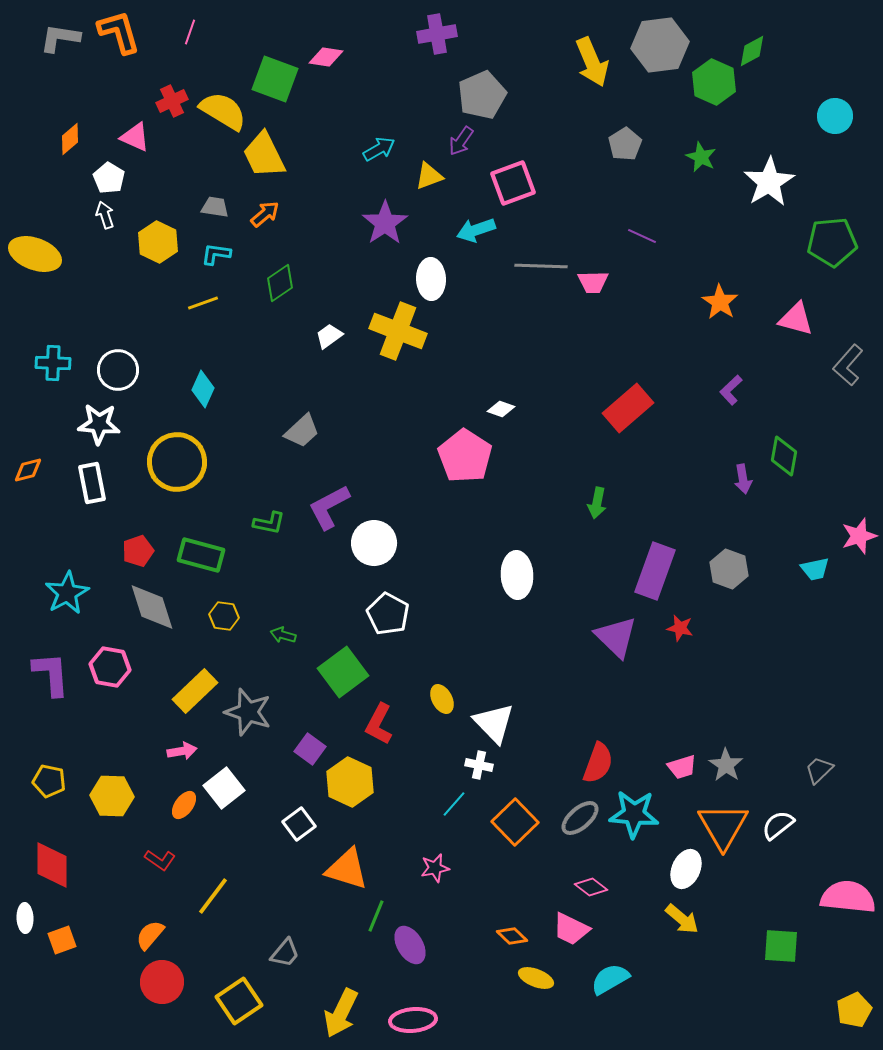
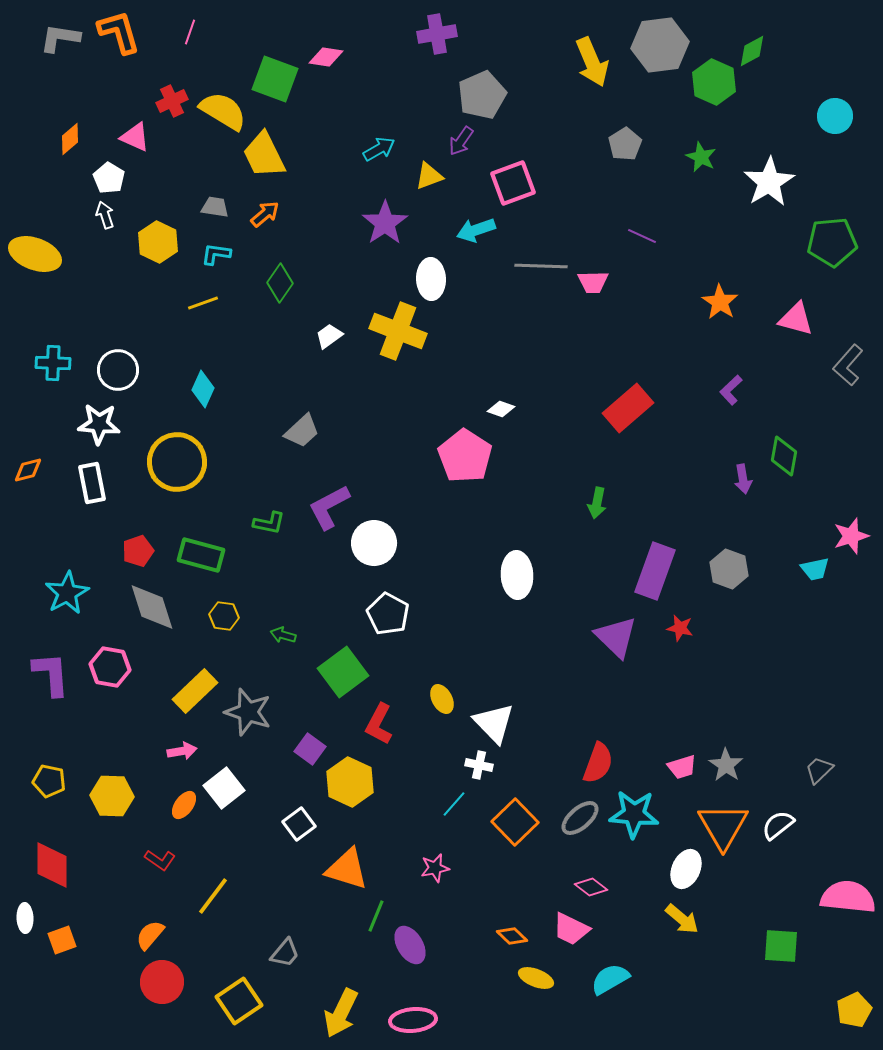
green diamond at (280, 283): rotated 21 degrees counterclockwise
pink star at (859, 536): moved 8 px left
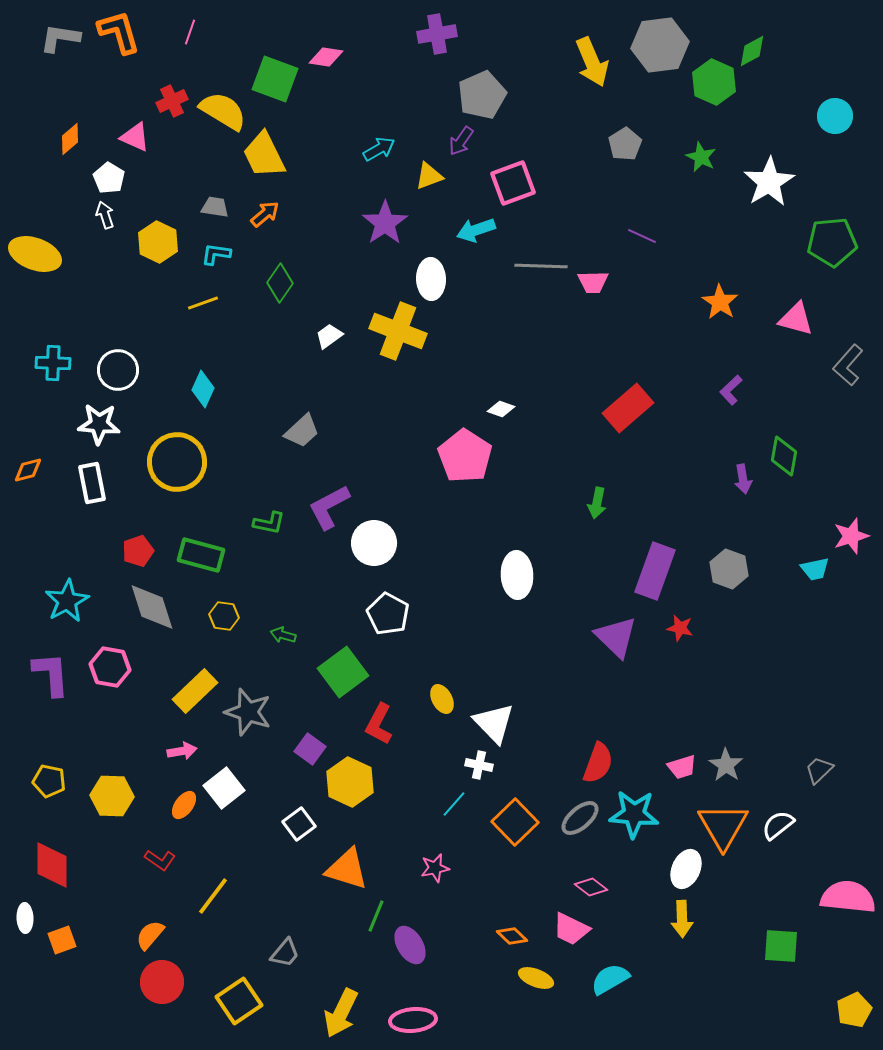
cyan star at (67, 593): moved 8 px down
yellow arrow at (682, 919): rotated 48 degrees clockwise
